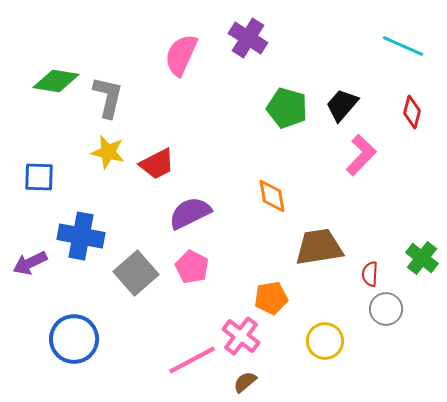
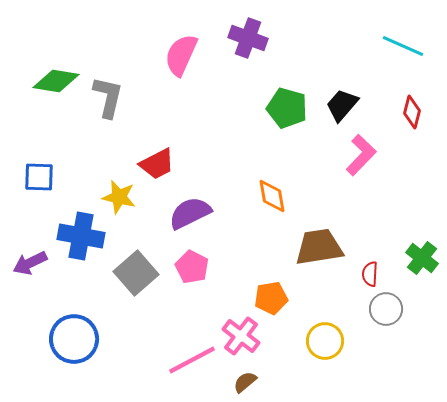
purple cross: rotated 12 degrees counterclockwise
yellow star: moved 11 px right, 45 px down
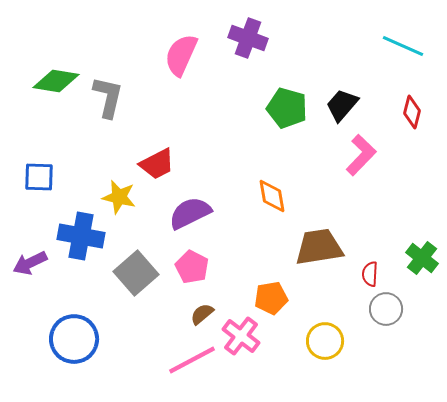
brown semicircle: moved 43 px left, 68 px up
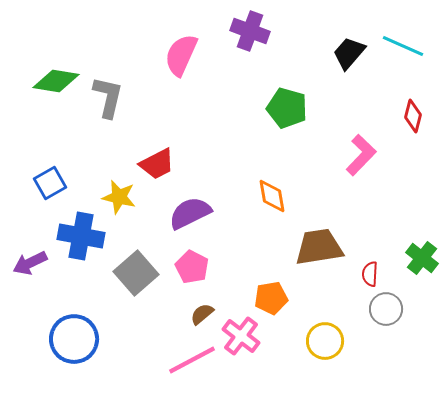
purple cross: moved 2 px right, 7 px up
black trapezoid: moved 7 px right, 52 px up
red diamond: moved 1 px right, 4 px down
blue square: moved 11 px right, 6 px down; rotated 32 degrees counterclockwise
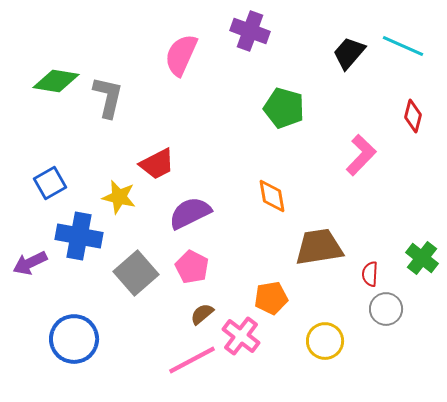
green pentagon: moved 3 px left
blue cross: moved 2 px left
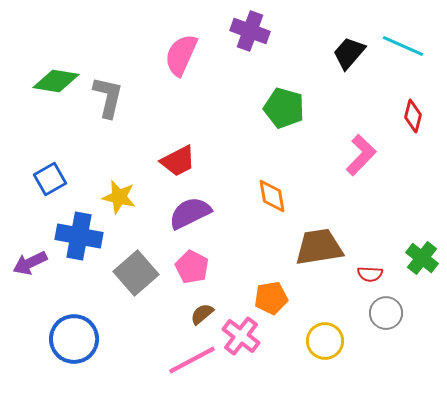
red trapezoid: moved 21 px right, 3 px up
blue square: moved 4 px up
red semicircle: rotated 90 degrees counterclockwise
gray circle: moved 4 px down
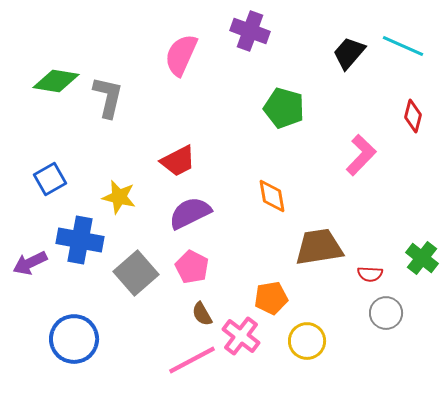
blue cross: moved 1 px right, 4 px down
brown semicircle: rotated 80 degrees counterclockwise
yellow circle: moved 18 px left
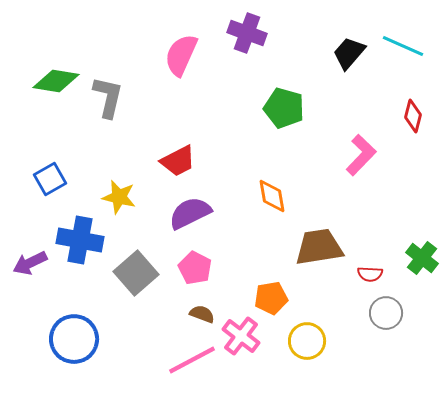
purple cross: moved 3 px left, 2 px down
pink pentagon: moved 3 px right, 1 px down
brown semicircle: rotated 140 degrees clockwise
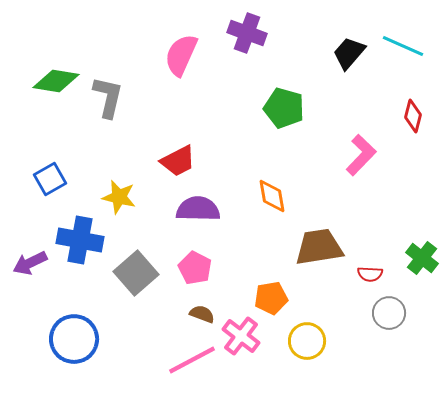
purple semicircle: moved 8 px right, 4 px up; rotated 27 degrees clockwise
gray circle: moved 3 px right
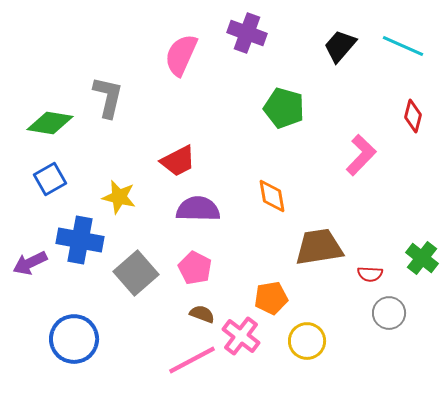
black trapezoid: moved 9 px left, 7 px up
green diamond: moved 6 px left, 42 px down
